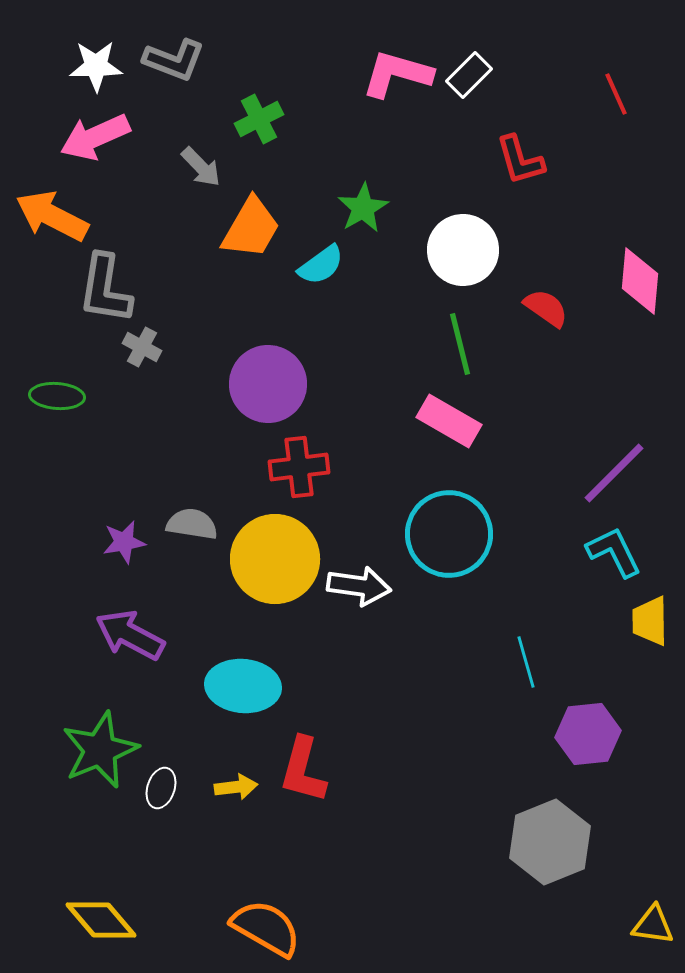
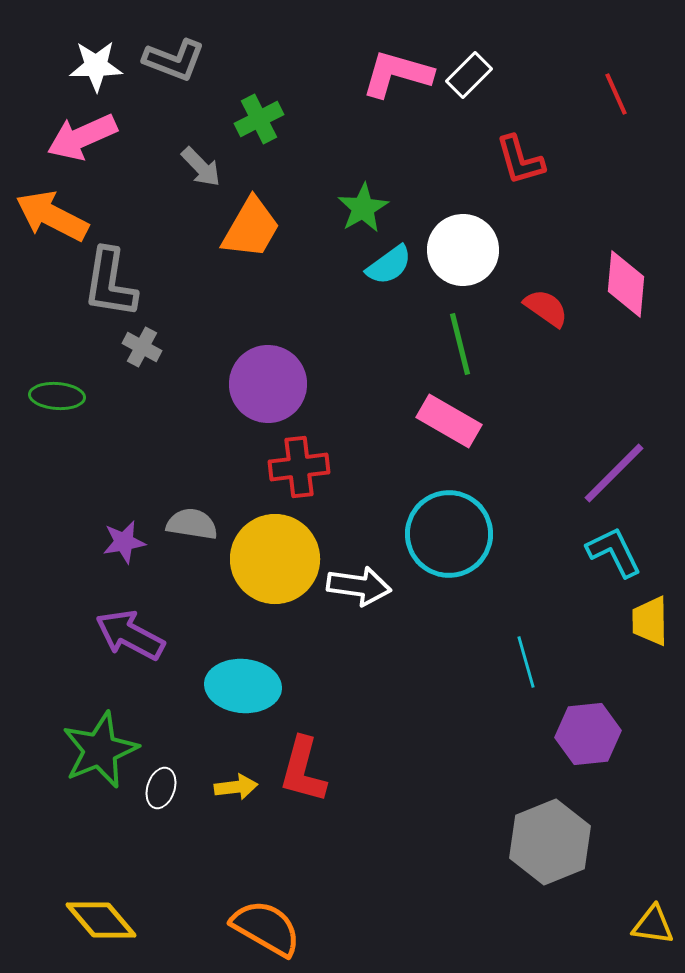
pink arrow at (95, 137): moved 13 px left
cyan semicircle at (321, 265): moved 68 px right
pink diamond at (640, 281): moved 14 px left, 3 px down
gray L-shape at (105, 289): moved 5 px right, 6 px up
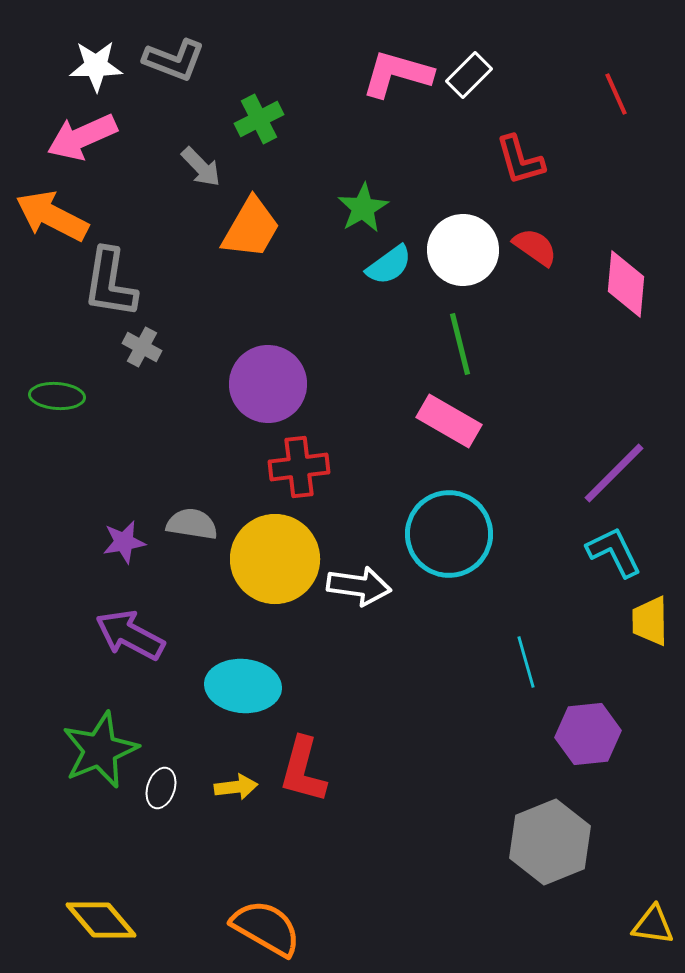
red semicircle at (546, 308): moved 11 px left, 61 px up
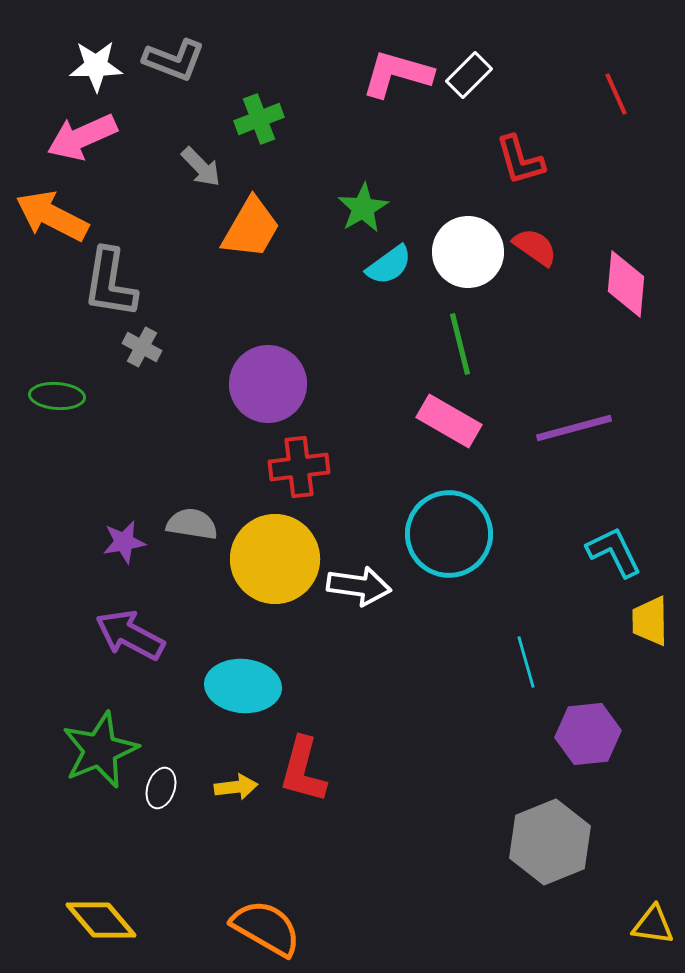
green cross at (259, 119): rotated 6 degrees clockwise
white circle at (463, 250): moved 5 px right, 2 px down
purple line at (614, 473): moved 40 px left, 45 px up; rotated 30 degrees clockwise
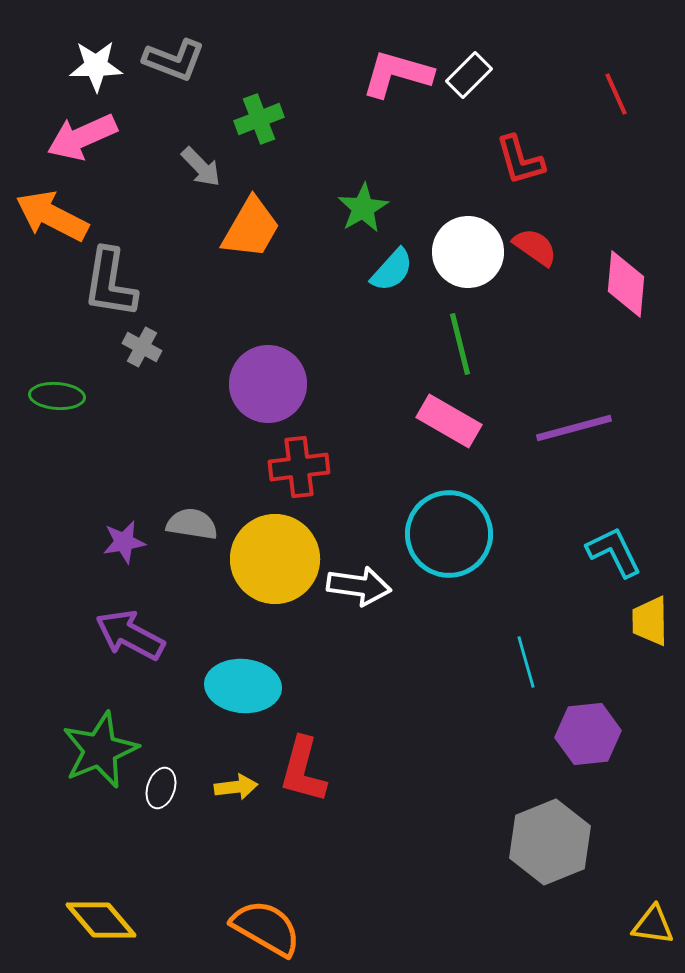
cyan semicircle at (389, 265): moved 3 px right, 5 px down; rotated 12 degrees counterclockwise
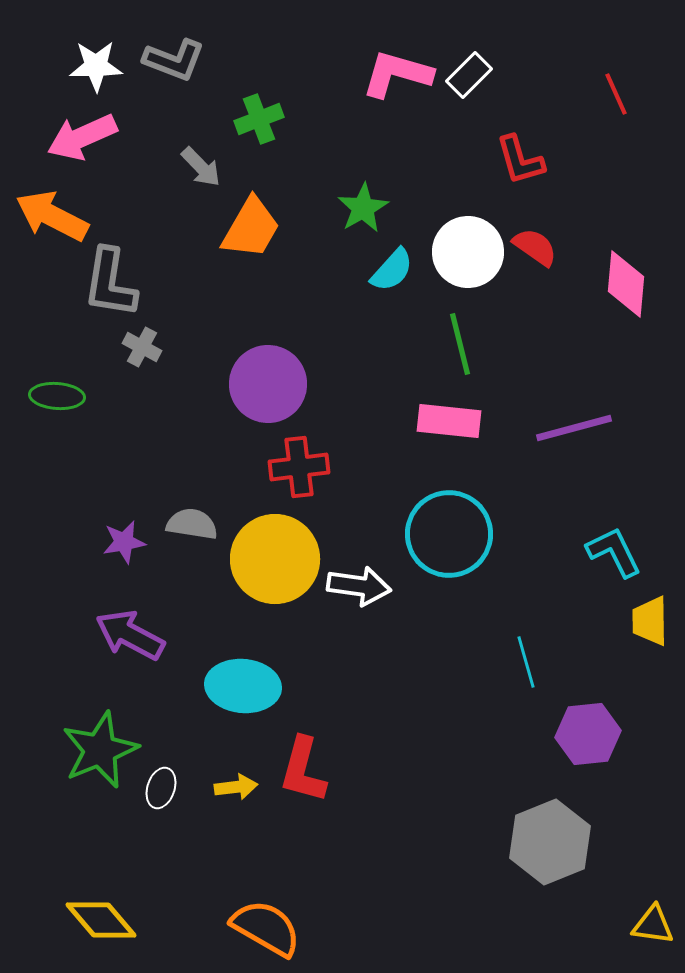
pink rectangle at (449, 421): rotated 24 degrees counterclockwise
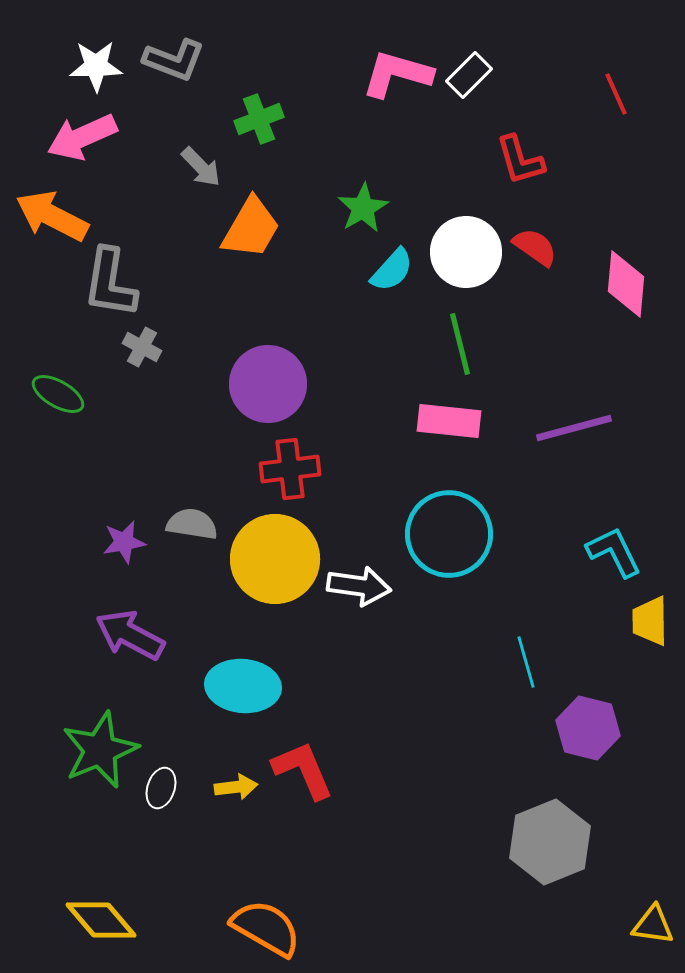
white circle at (468, 252): moved 2 px left
green ellipse at (57, 396): moved 1 px right, 2 px up; rotated 26 degrees clockwise
red cross at (299, 467): moved 9 px left, 2 px down
purple hexagon at (588, 734): moved 6 px up; rotated 20 degrees clockwise
red L-shape at (303, 770): rotated 142 degrees clockwise
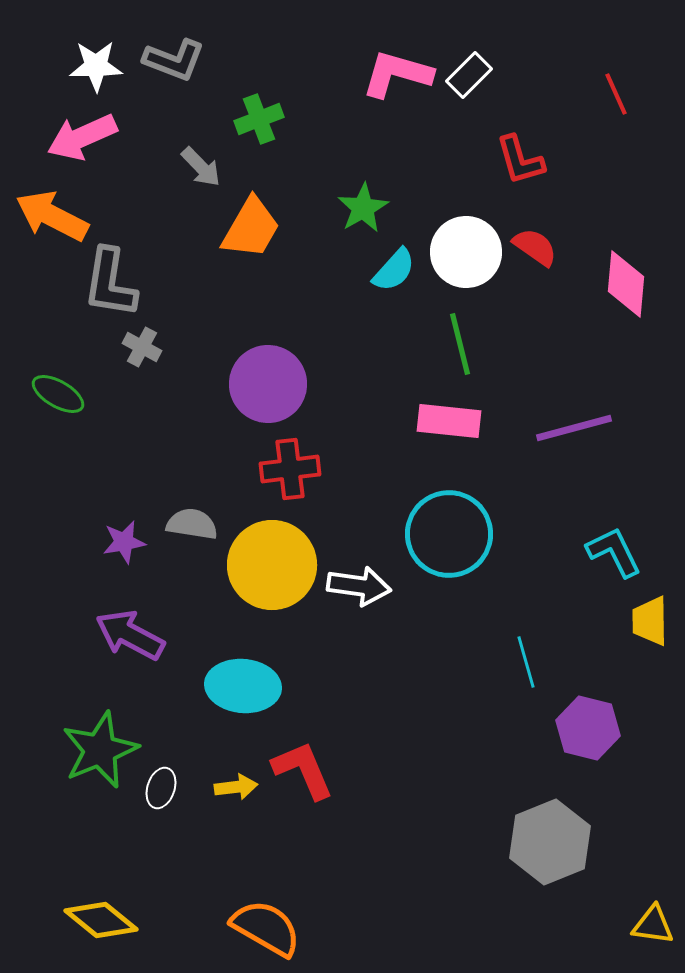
cyan semicircle at (392, 270): moved 2 px right
yellow circle at (275, 559): moved 3 px left, 6 px down
yellow diamond at (101, 920): rotated 10 degrees counterclockwise
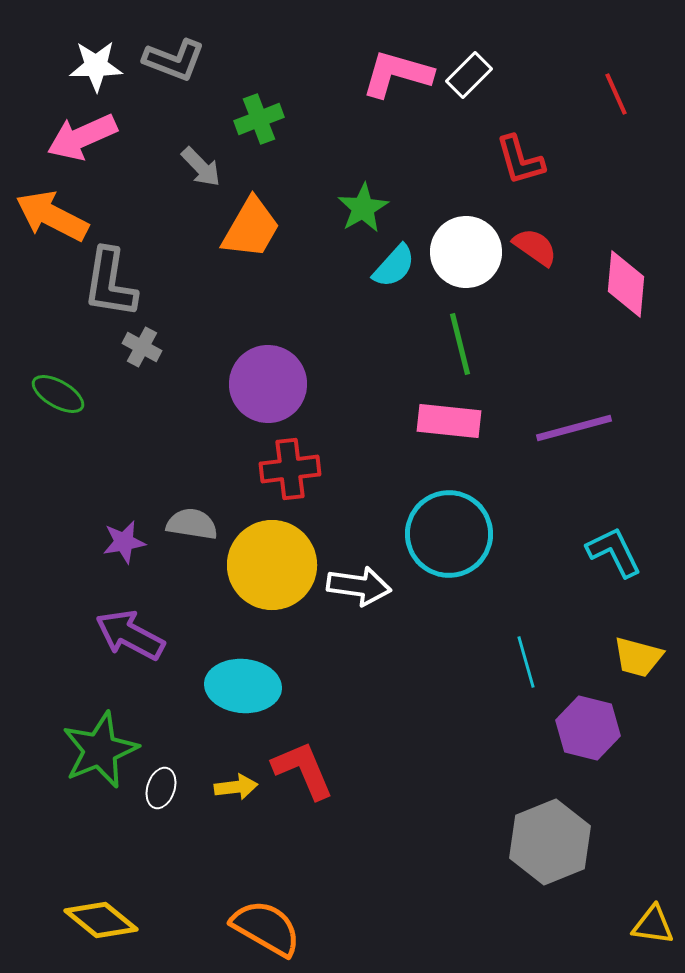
cyan semicircle at (394, 270): moved 4 px up
yellow trapezoid at (650, 621): moved 12 px left, 36 px down; rotated 74 degrees counterclockwise
